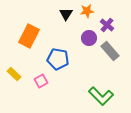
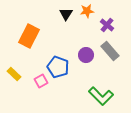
purple circle: moved 3 px left, 17 px down
blue pentagon: moved 8 px down; rotated 10 degrees clockwise
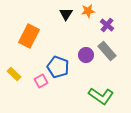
orange star: moved 1 px right
gray rectangle: moved 3 px left
green L-shape: rotated 10 degrees counterclockwise
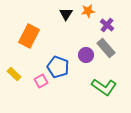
gray rectangle: moved 1 px left, 3 px up
green L-shape: moved 3 px right, 9 px up
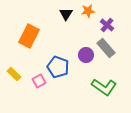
pink square: moved 2 px left
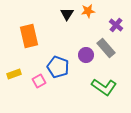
black triangle: moved 1 px right
purple cross: moved 9 px right
orange rectangle: rotated 40 degrees counterclockwise
yellow rectangle: rotated 64 degrees counterclockwise
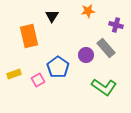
black triangle: moved 15 px left, 2 px down
purple cross: rotated 24 degrees counterclockwise
blue pentagon: rotated 15 degrees clockwise
pink square: moved 1 px left, 1 px up
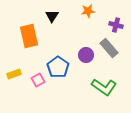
gray rectangle: moved 3 px right
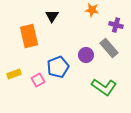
orange star: moved 4 px right, 1 px up; rotated 16 degrees clockwise
blue pentagon: rotated 15 degrees clockwise
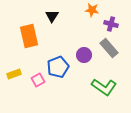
purple cross: moved 5 px left, 1 px up
purple circle: moved 2 px left
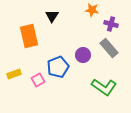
purple circle: moved 1 px left
